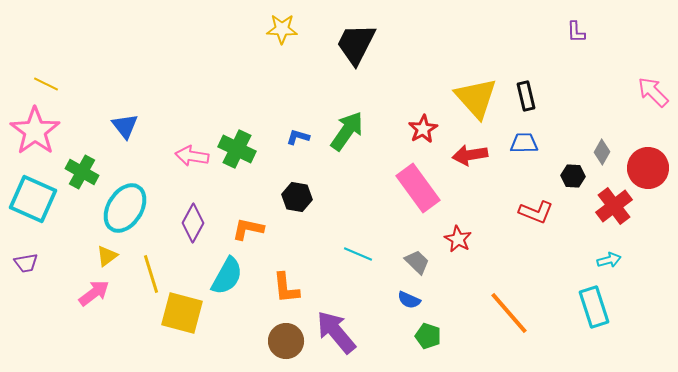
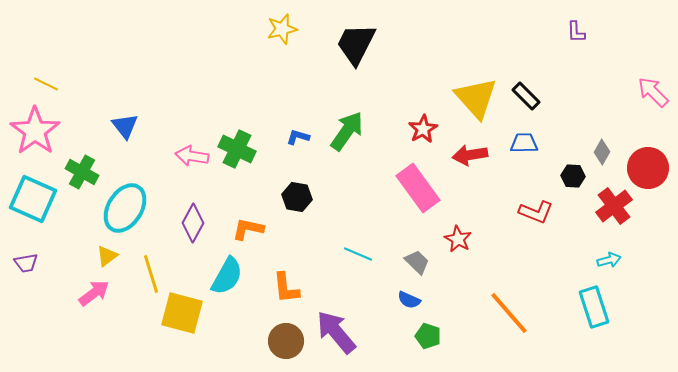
yellow star at (282, 29): rotated 16 degrees counterclockwise
black rectangle at (526, 96): rotated 32 degrees counterclockwise
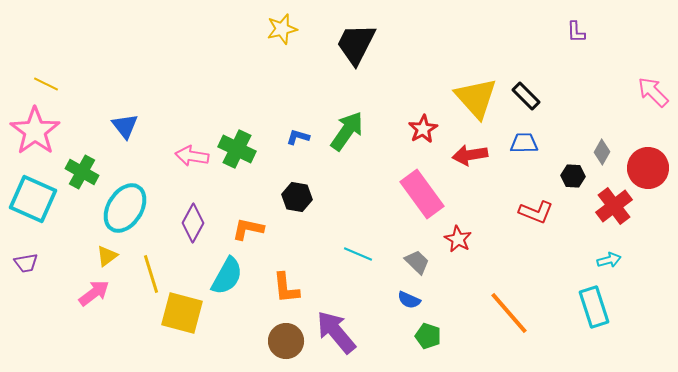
pink rectangle at (418, 188): moved 4 px right, 6 px down
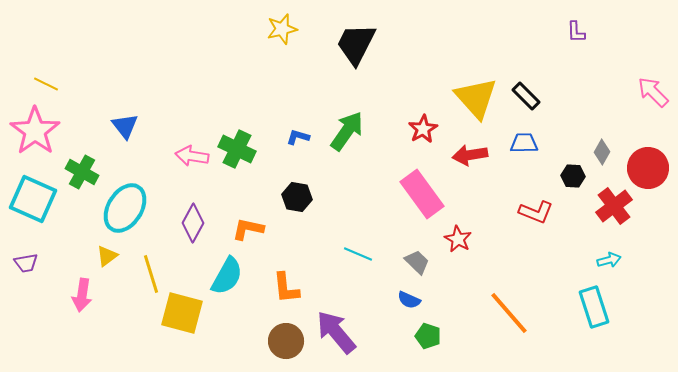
pink arrow at (94, 293): moved 12 px left, 2 px down; rotated 136 degrees clockwise
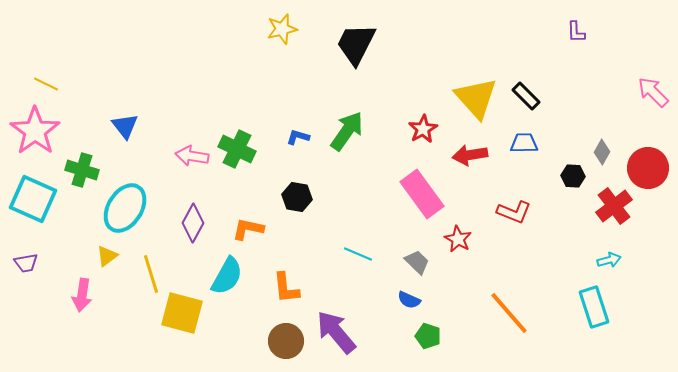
green cross at (82, 172): moved 2 px up; rotated 12 degrees counterclockwise
red L-shape at (536, 212): moved 22 px left
